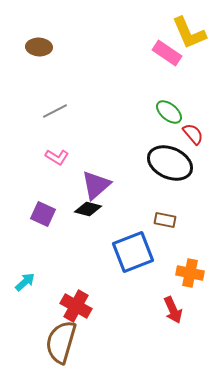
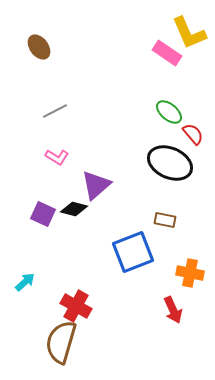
brown ellipse: rotated 50 degrees clockwise
black diamond: moved 14 px left
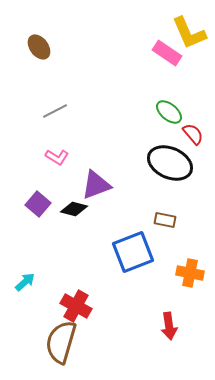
purple triangle: rotated 20 degrees clockwise
purple square: moved 5 px left, 10 px up; rotated 15 degrees clockwise
red arrow: moved 4 px left, 16 px down; rotated 16 degrees clockwise
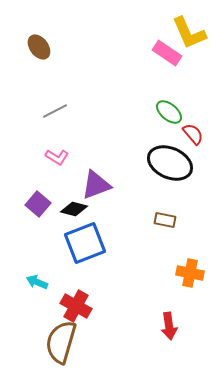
blue square: moved 48 px left, 9 px up
cyan arrow: moved 12 px right; rotated 115 degrees counterclockwise
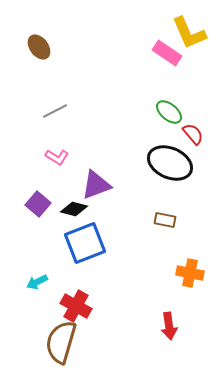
cyan arrow: rotated 50 degrees counterclockwise
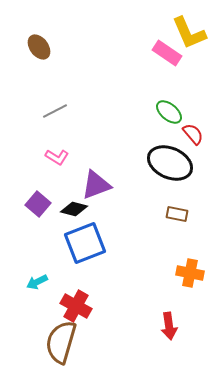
brown rectangle: moved 12 px right, 6 px up
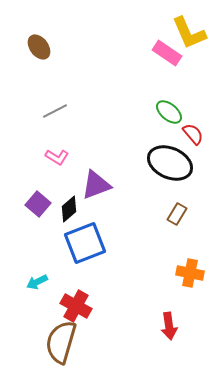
black diamond: moved 5 px left; rotated 56 degrees counterclockwise
brown rectangle: rotated 70 degrees counterclockwise
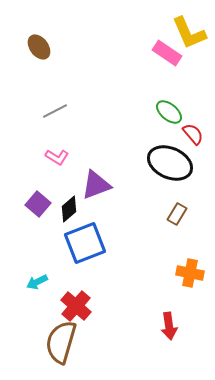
red cross: rotated 12 degrees clockwise
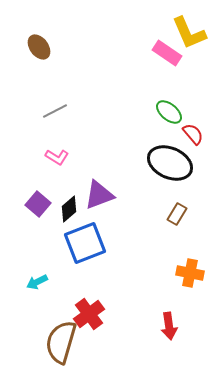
purple triangle: moved 3 px right, 10 px down
red cross: moved 13 px right, 8 px down; rotated 12 degrees clockwise
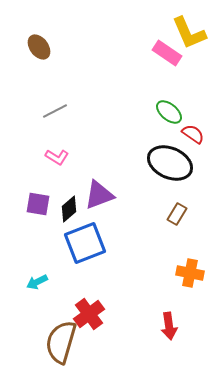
red semicircle: rotated 15 degrees counterclockwise
purple square: rotated 30 degrees counterclockwise
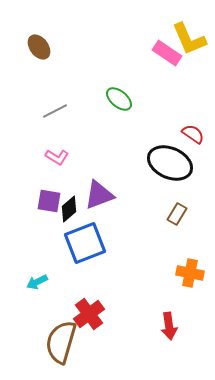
yellow L-shape: moved 6 px down
green ellipse: moved 50 px left, 13 px up
purple square: moved 11 px right, 3 px up
